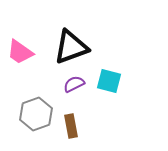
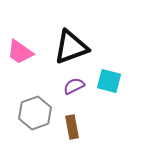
purple semicircle: moved 2 px down
gray hexagon: moved 1 px left, 1 px up
brown rectangle: moved 1 px right, 1 px down
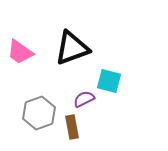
black triangle: moved 1 px right, 1 px down
purple semicircle: moved 10 px right, 13 px down
gray hexagon: moved 4 px right
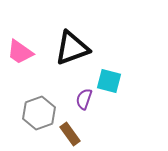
purple semicircle: rotated 45 degrees counterclockwise
brown rectangle: moved 2 px left, 7 px down; rotated 25 degrees counterclockwise
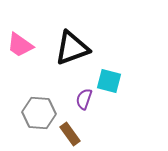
pink trapezoid: moved 7 px up
gray hexagon: rotated 24 degrees clockwise
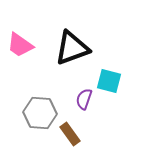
gray hexagon: moved 1 px right
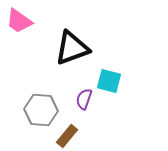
pink trapezoid: moved 1 px left, 24 px up
gray hexagon: moved 1 px right, 3 px up
brown rectangle: moved 3 px left, 2 px down; rotated 75 degrees clockwise
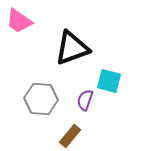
purple semicircle: moved 1 px right, 1 px down
gray hexagon: moved 11 px up
brown rectangle: moved 3 px right
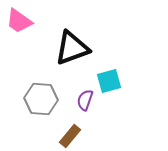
cyan square: rotated 30 degrees counterclockwise
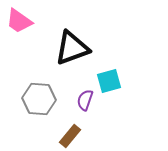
gray hexagon: moved 2 px left
